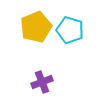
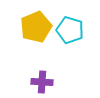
purple cross: rotated 25 degrees clockwise
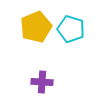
cyan pentagon: moved 1 px right, 1 px up
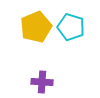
cyan pentagon: moved 2 px up
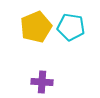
cyan pentagon: rotated 8 degrees counterclockwise
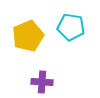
yellow pentagon: moved 8 px left, 9 px down
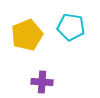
yellow pentagon: moved 1 px left, 1 px up
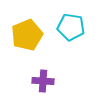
purple cross: moved 1 px right, 1 px up
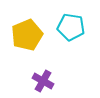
purple cross: rotated 25 degrees clockwise
